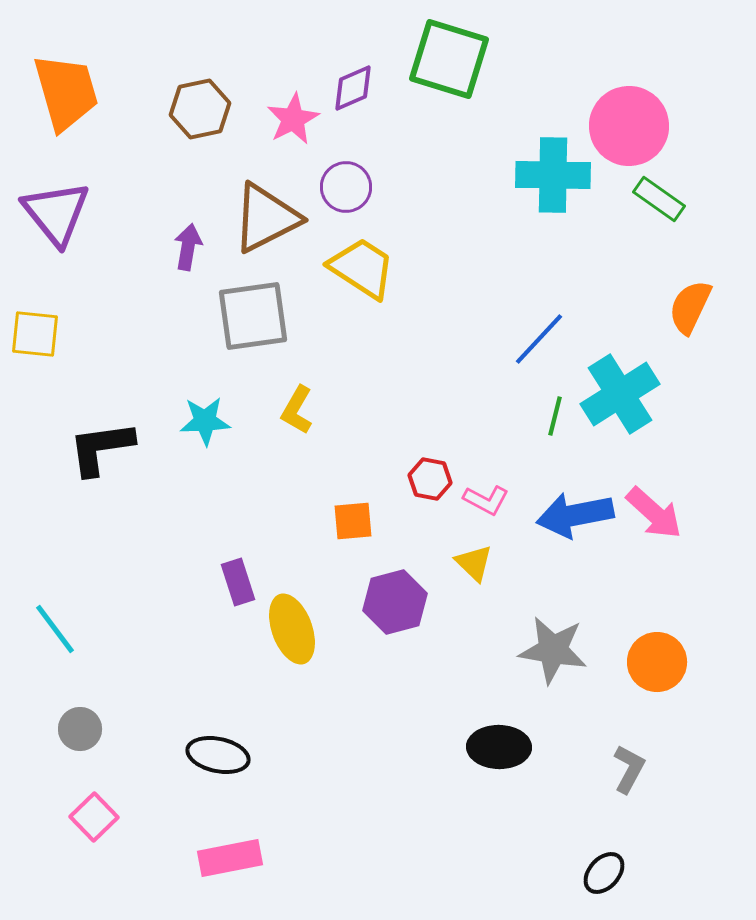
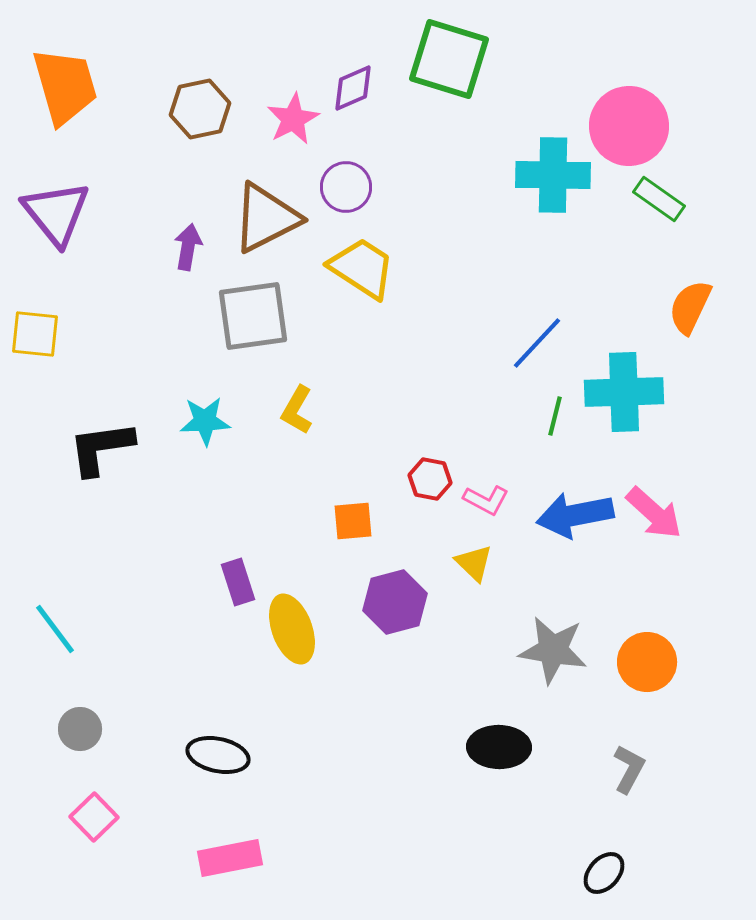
orange trapezoid at (66, 92): moved 1 px left, 6 px up
blue line at (539, 339): moved 2 px left, 4 px down
cyan cross at (620, 394): moved 4 px right, 2 px up; rotated 30 degrees clockwise
orange circle at (657, 662): moved 10 px left
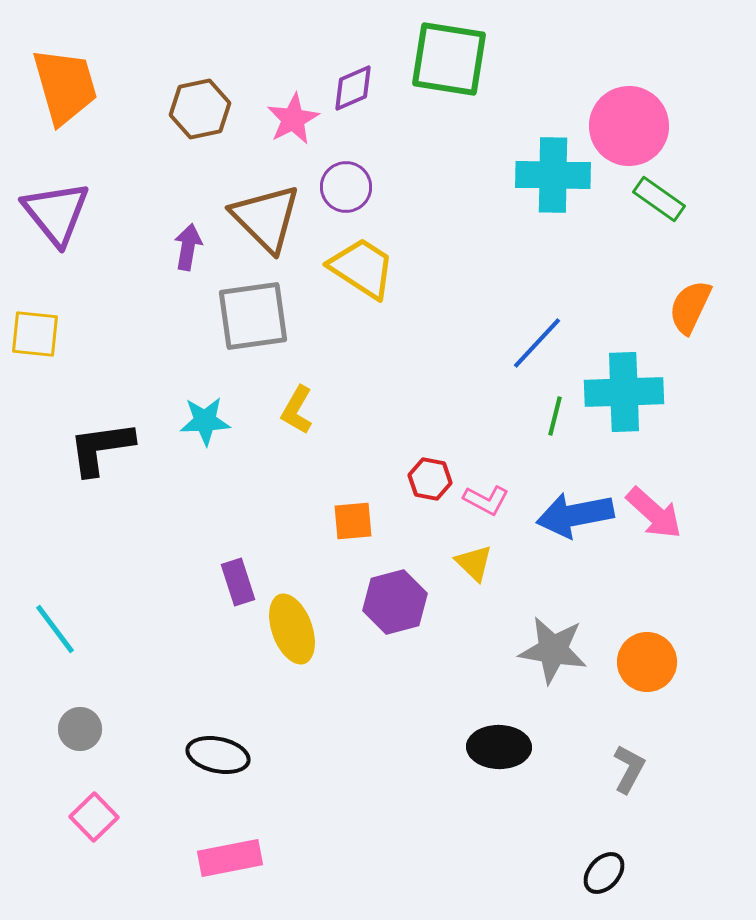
green square at (449, 59): rotated 8 degrees counterclockwise
brown triangle at (266, 218): rotated 48 degrees counterclockwise
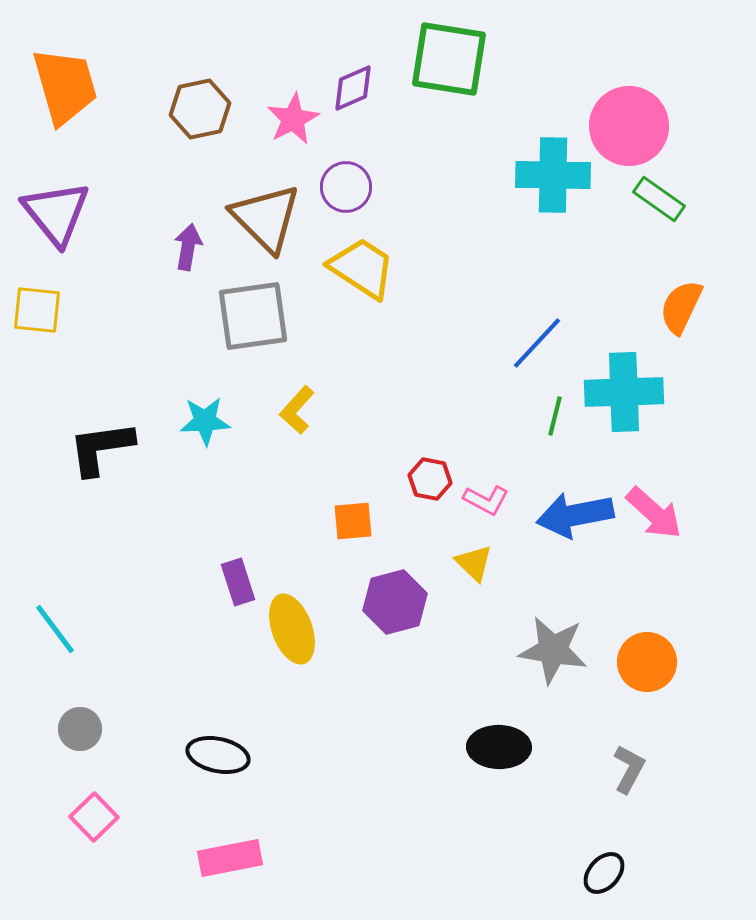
orange semicircle at (690, 307): moved 9 px left
yellow square at (35, 334): moved 2 px right, 24 px up
yellow L-shape at (297, 410): rotated 12 degrees clockwise
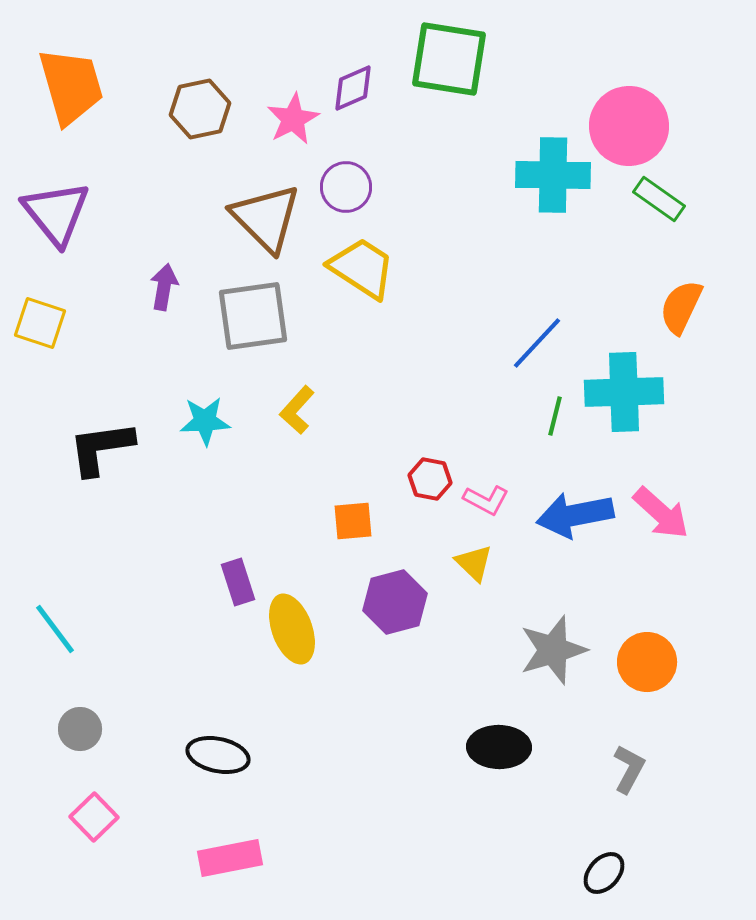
orange trapezoid at (65, 86): moved 6 px right
purple arrow at (188, 247): moved 24 px left, 40 px down
yellow square at (37, 310): moved 3 px right, 13 px down; rotated 12 degrees clockwise
pink arrow at (654, 513): moved 7 px right
gray star at (553, 650): rotated 26 degrees counterclockwise
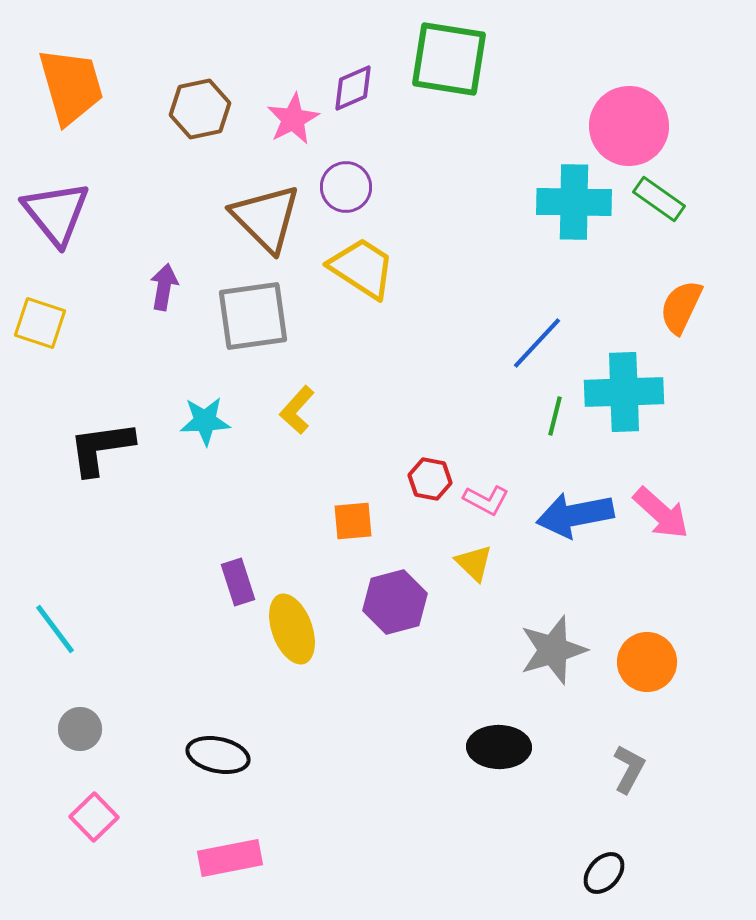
cyan cross at (553, 175): moved 21 px right, 27 px down
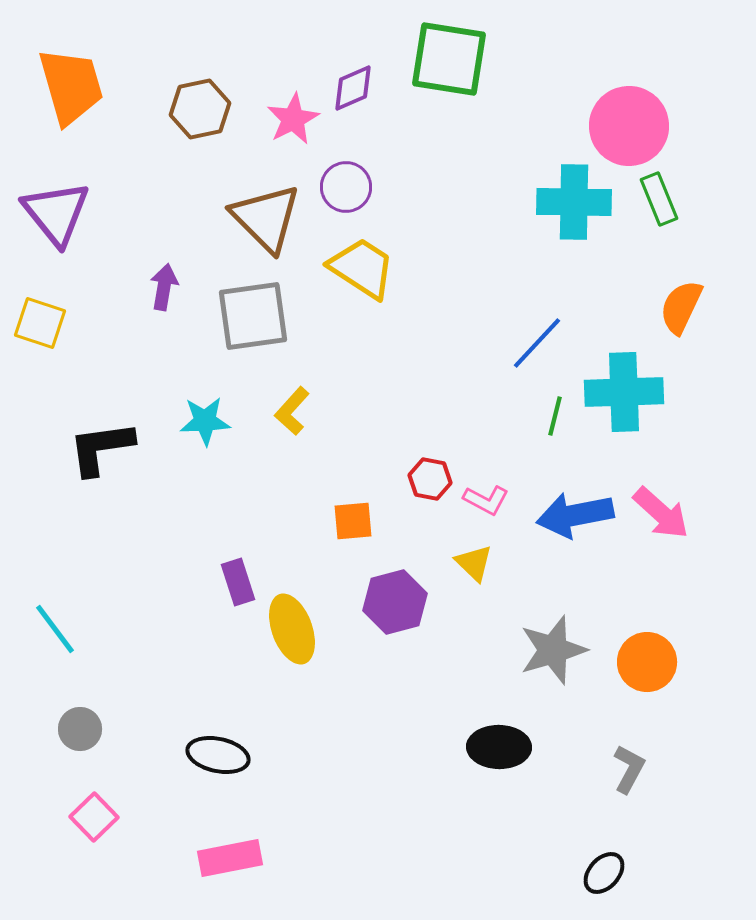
green rectangle at (659, 199): rotated 33 degrees clockwise
yellow L-shape at (297, 410): moved 5 px left, 1 px down
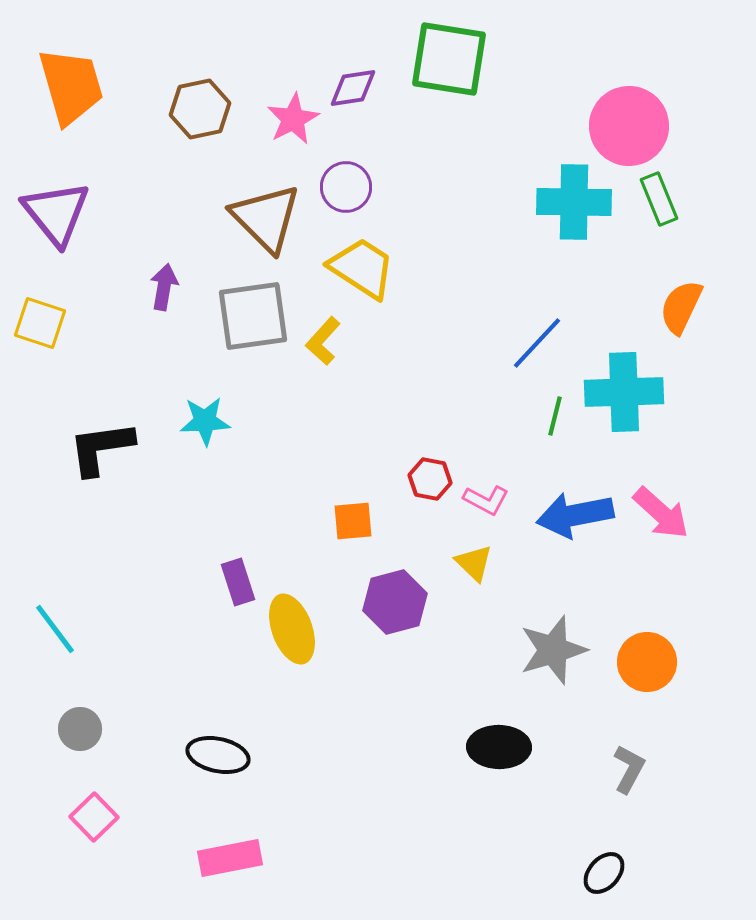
purple diamond at (353, 88): rotated 15 degrees clockwise
yellow L-shape at (292, 411): moved 31 px right, 70 px up
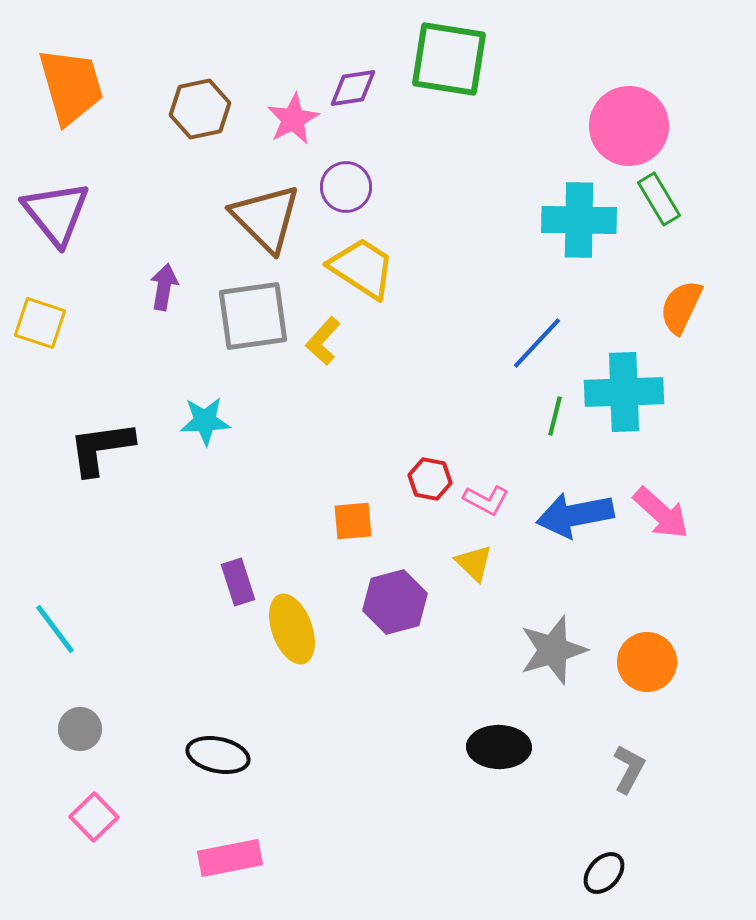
green rectangle at (659, 199): rotated 9 degrees counterclockwise
cyan cross at (574, 202): moved 5 px right, 18 px down
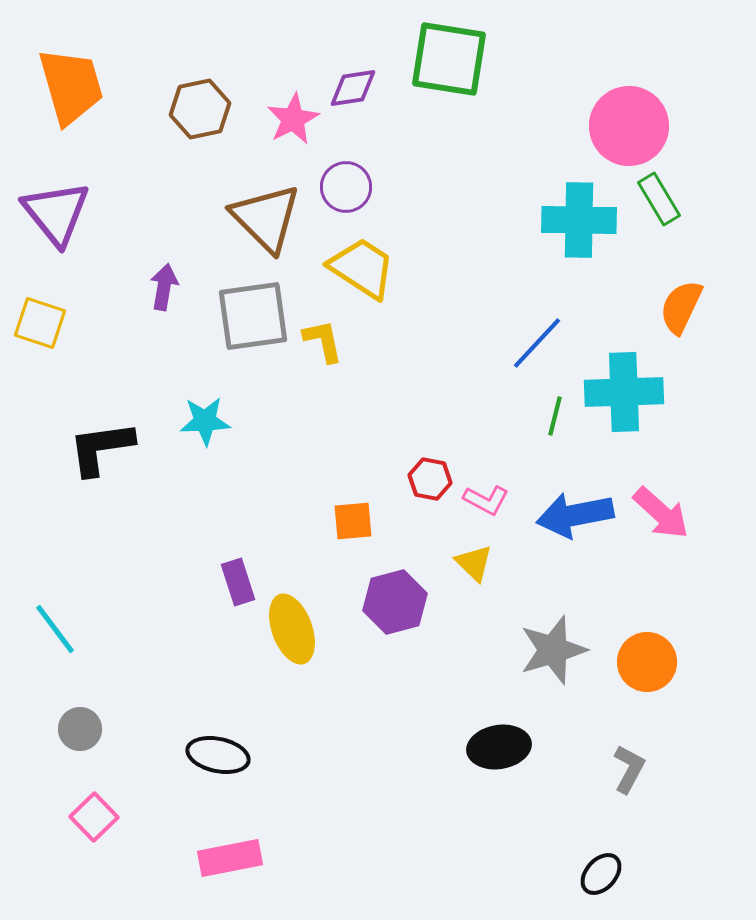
yellow L-shape at (323, 341): rotated 126 degrees clockwise
black ellipse at (499, 747): rotated 10 degrees counterclockwise
black ellipse at (604, 873): moved 3 px left, 1 px down
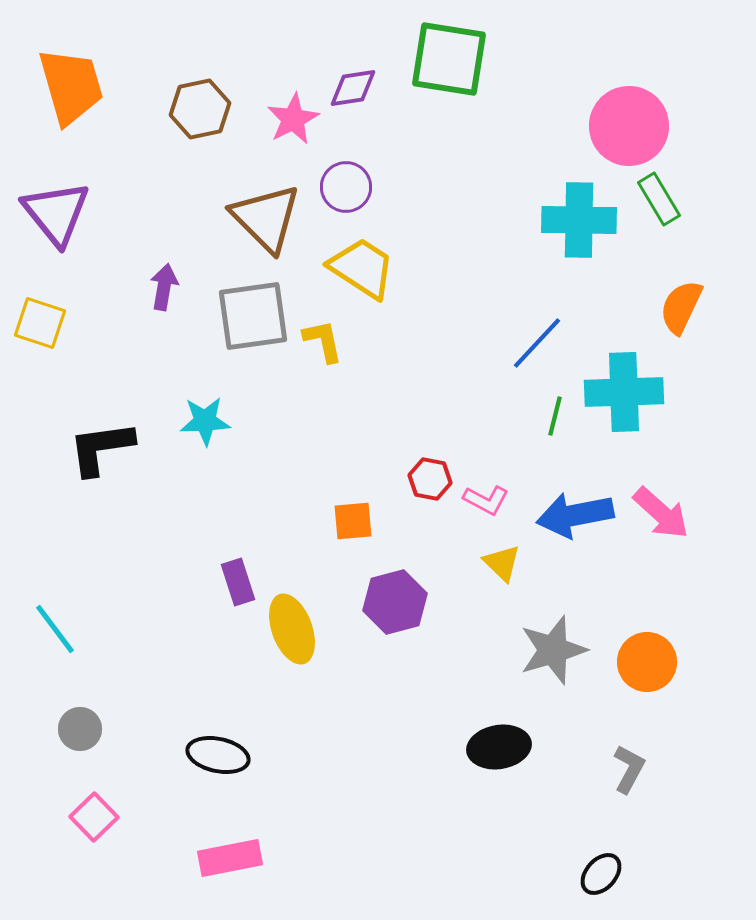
yellow triangle at (474, 563): moved 28 px right
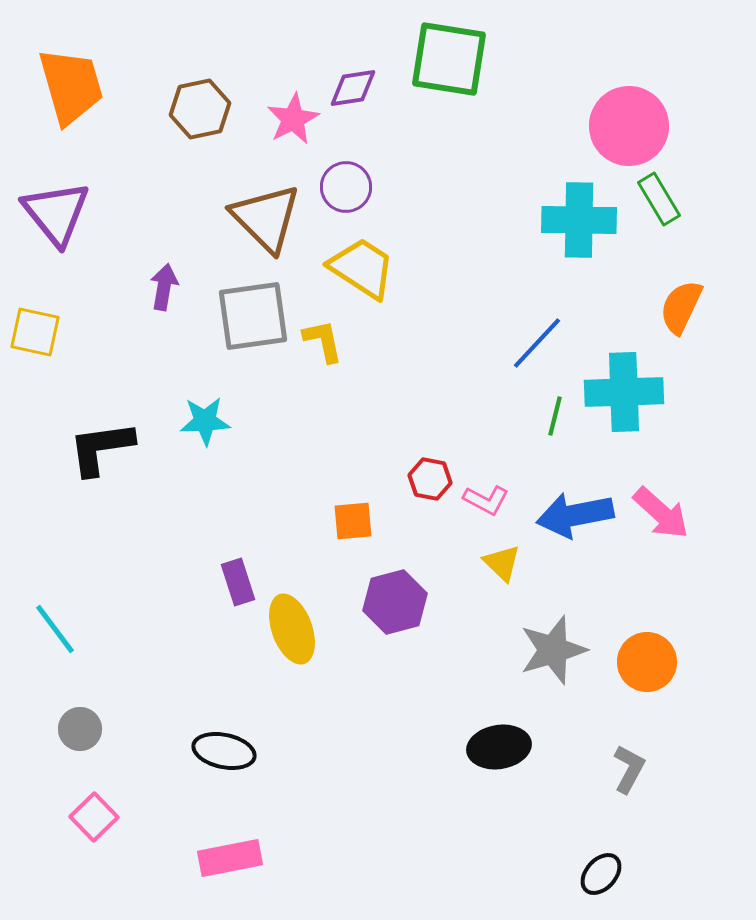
yellow square at (40, 323): moved 5 px left, 9 px down; rotated 6 degrees counterclockwise
black ellipse at (218, 755): moved 6 px right, 4 px up
